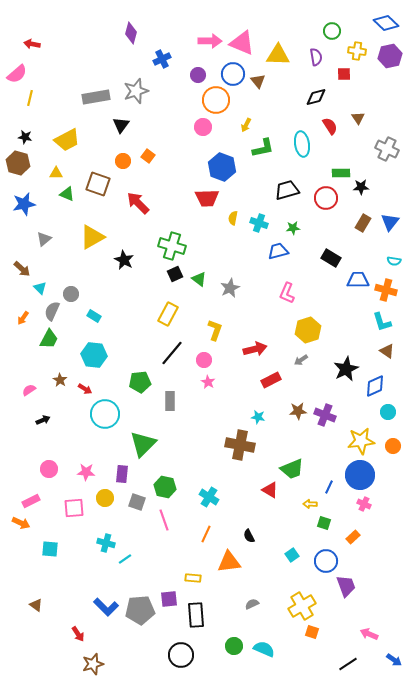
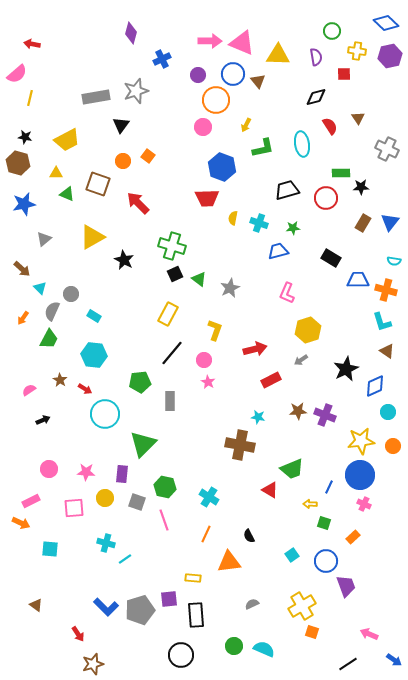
gray pentagon at (140, 610): rotated 12 degrees counterclockwise
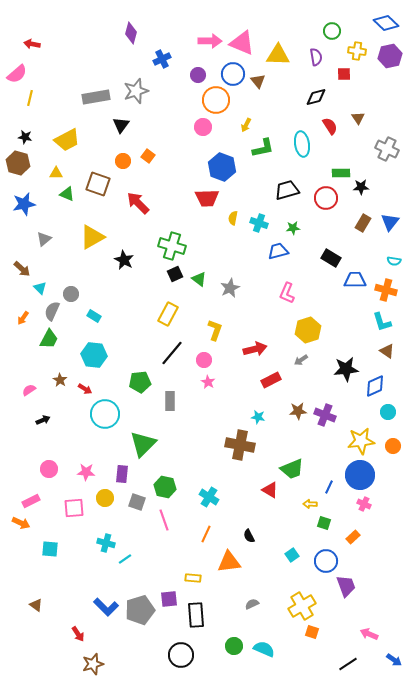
blue trapezoid at (358, 280): moved 3 px left
black star at (346, 369): rotated 20 degrees clockwise
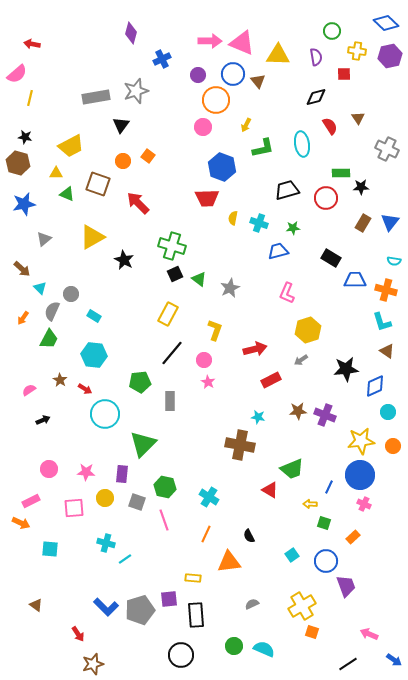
yellow trapezoid at (67, 140): moved 4 px right, 6 px down
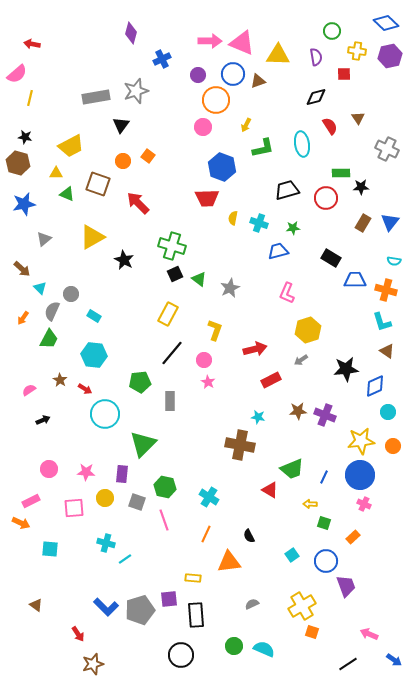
brown triangle at (258, 81): rotated 49 degrees clockwise
blue line at (329, 487): moved 5 px left, 10 px up
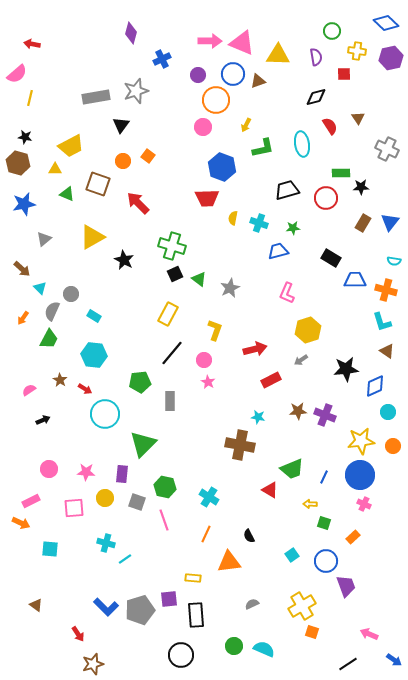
purple hexagon at (390, 56): moved 1 px right, 2 px down
yellow triangle at (56, 173): moved 1 px left, 4 px up
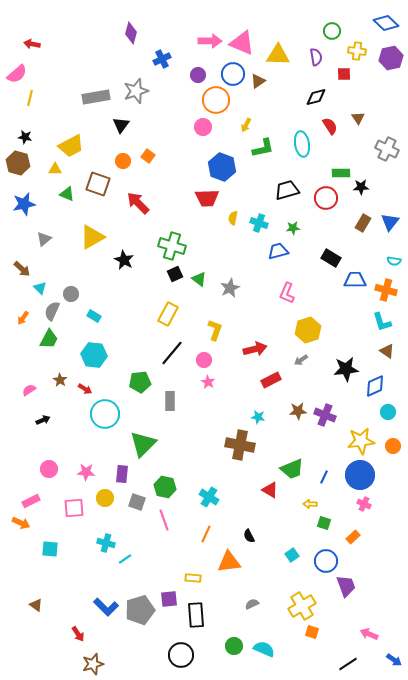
brown triangle at (258, 81): rotated 14 degrees counterclockwise
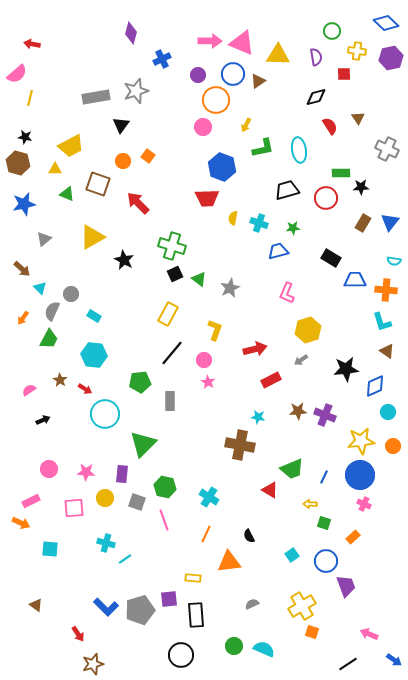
cyan ellipse at (302, 144): moved 3 px left, 6 px down
orange cross at (386, 290): rotated 10 degrees counterclockwise
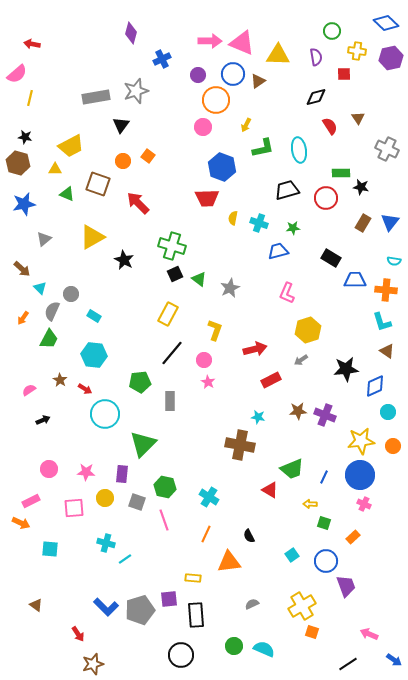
black star at (361, 187): rotated 14 degrees clockwise
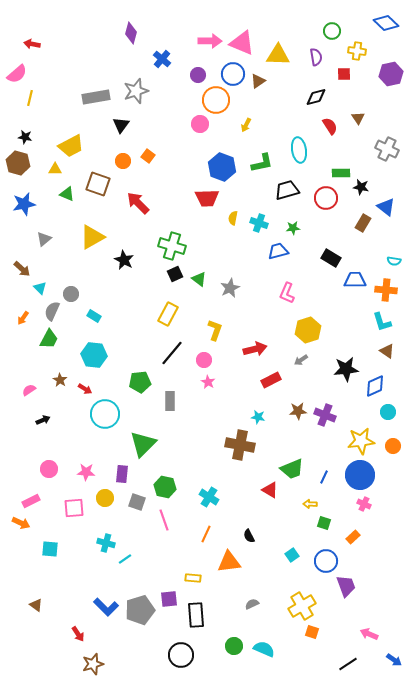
purple hexagon at (391, 58): moved 16 px down
blue cross at (162, 59): rotated 24 degrees counterclockwise
pink circle at (203, 127): moved 3 px left, 3 px up
green L-shape at (263, 148): moved 1 px left, 15 px down
blue triangle at (390, 222): moved 4 px left, 15 px up; rotated 30 degrees counterclockwise
